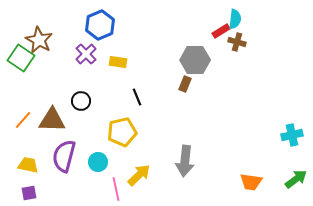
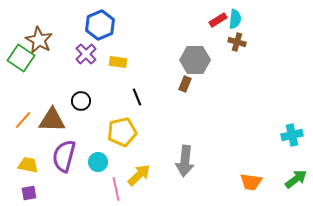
red rectangle: moved 3 px left, 11 px up
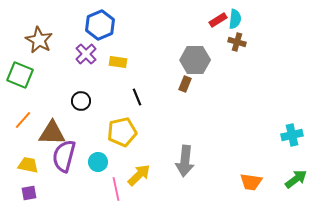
green square: moved 1 px left, 17 px down; rotated 12 degrees counterclockwise
brown triangle: moved 13 px down
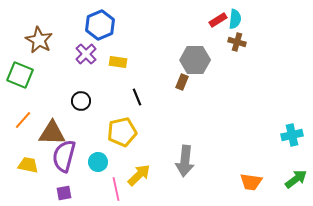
brown rectangle: moved 3 px left, 2 px up
purple square: moved 35 px right
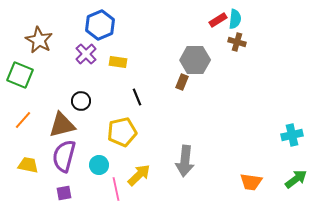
brown triangle: moved 10 px right, 8 px up; rotated 16 degrees counterclockwise
cyan circle: moved 1 px right, 3 px down
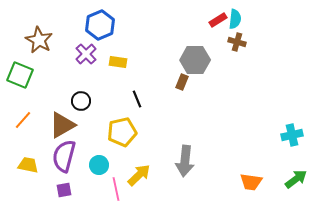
black line: moved 2 px down
brown triangle: rotated 16 degrees counterclockwise
purple square: moved 3 px up
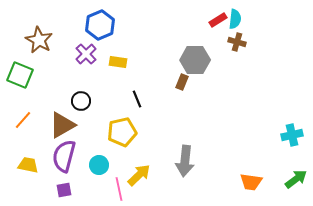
pink line: moved 3 px right
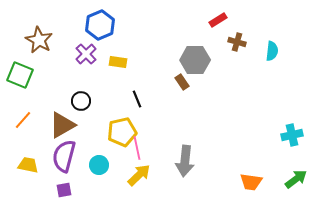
cyan semicircle: moved 37 px right, 32 px down
brown rectangle: rotated 56 degrees counterclockwise
pink line: moved 18 px right, 41 px up
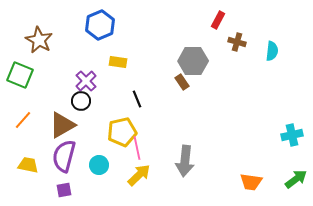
red rectangle: rotated 30 degrees counterclockwise
purple cross: moved 27 px down
gray hexagon: moved 2 px left, 1 px down
